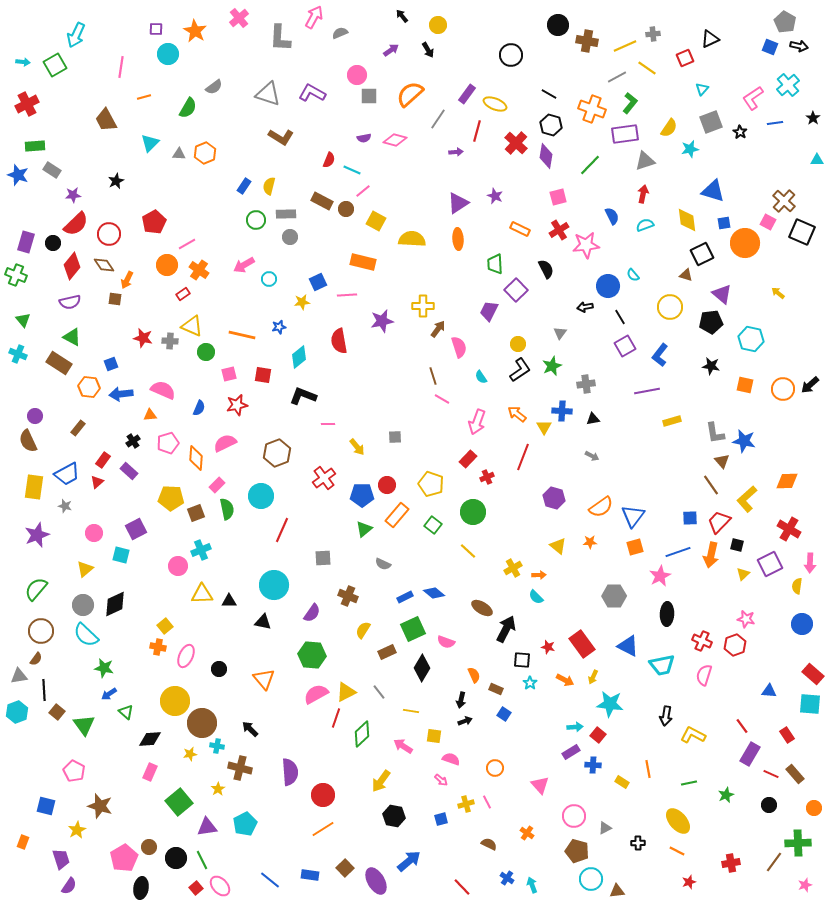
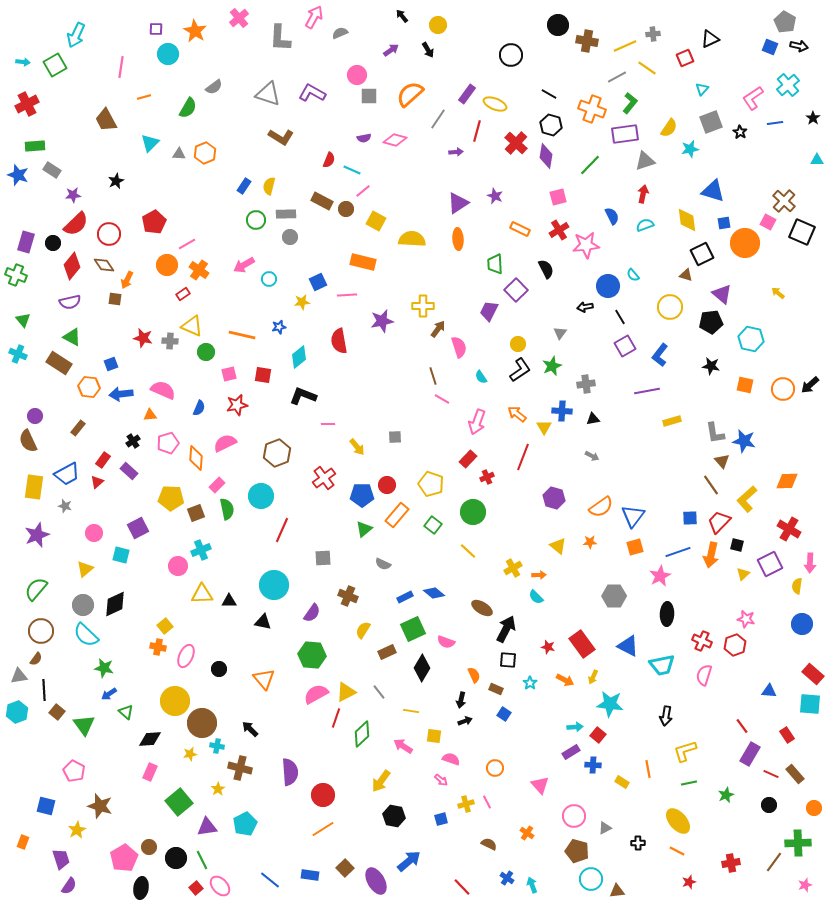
purple square at (136, 529): moved 2 px right, 1 px up
black square at (522, 660): moved 14 px left
yellow L-shape at (693, 735): moved 8 px left, 16 px down; rotated 45 degrees counterclockwise
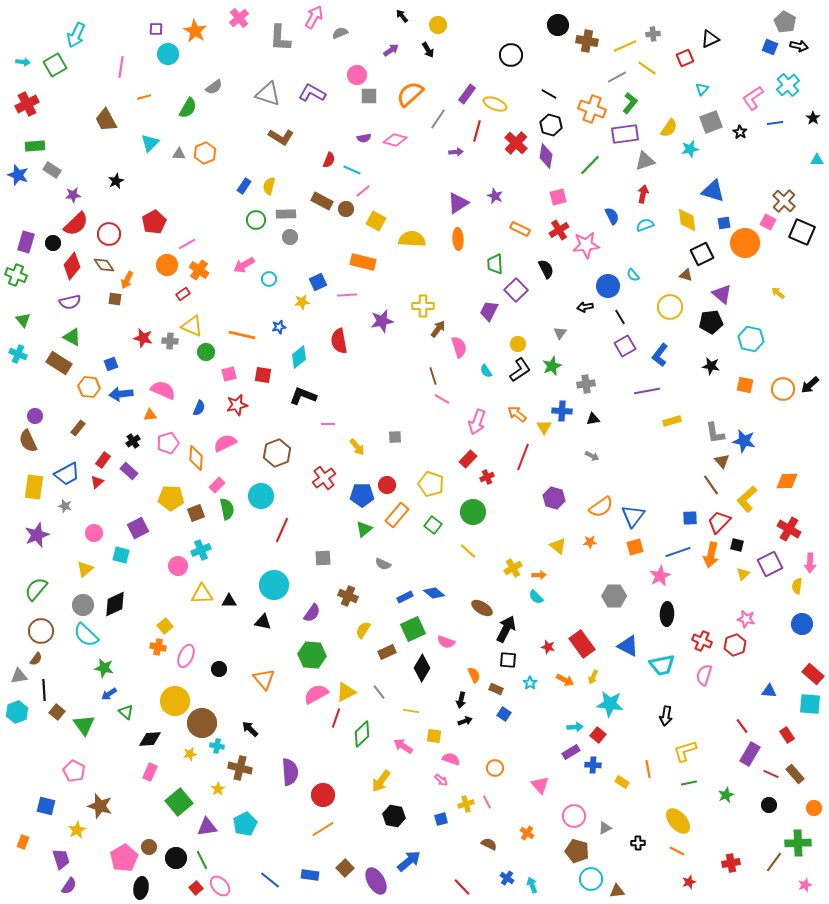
cyan semicircle at (481, 377): moved 5 px right, 6 px up
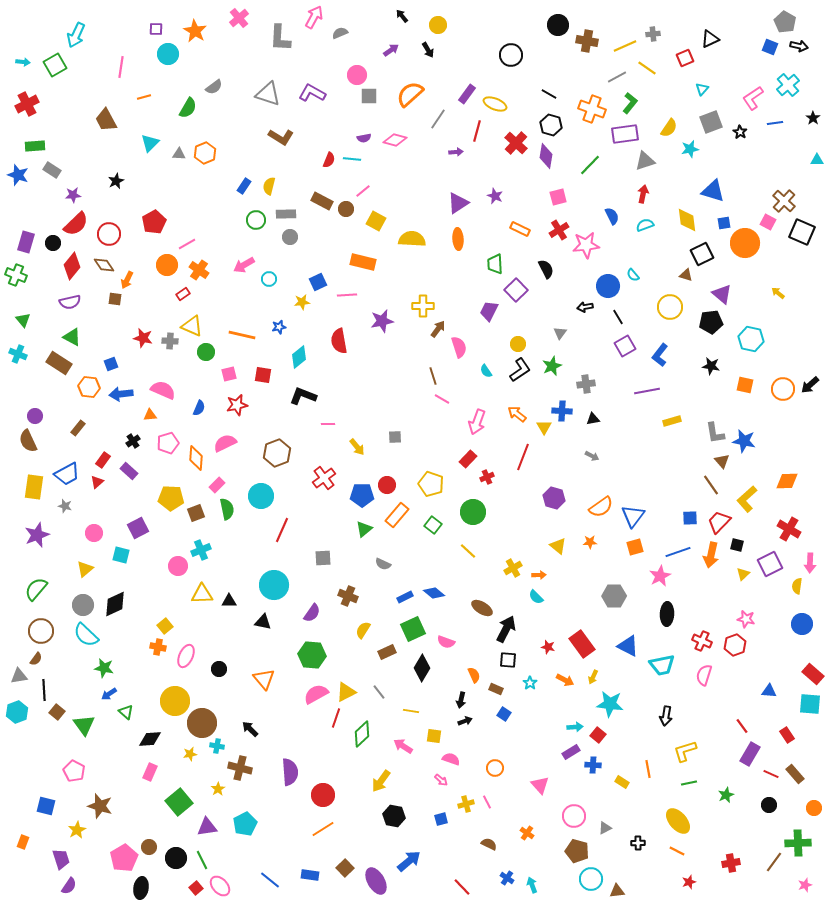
cyan line at (352, 170): moved 11 px up; rotated 18 degrees counterclockwise
black line at (620, 317): moved 2 px left
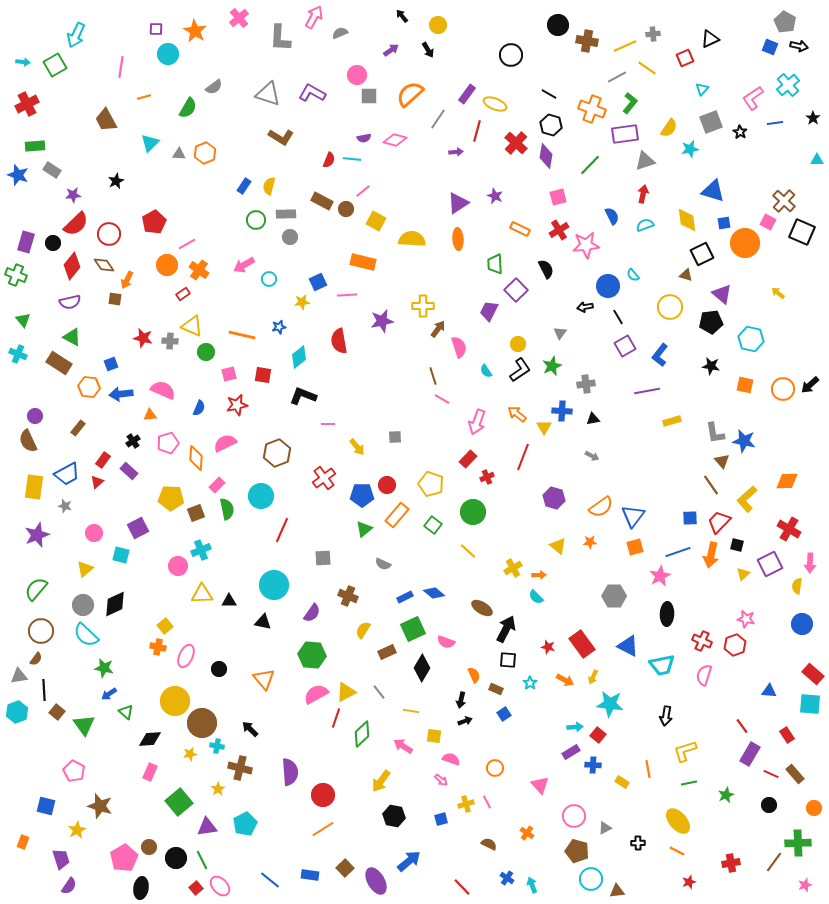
blue square at (504, 714): rotated 24 degrees clockwise
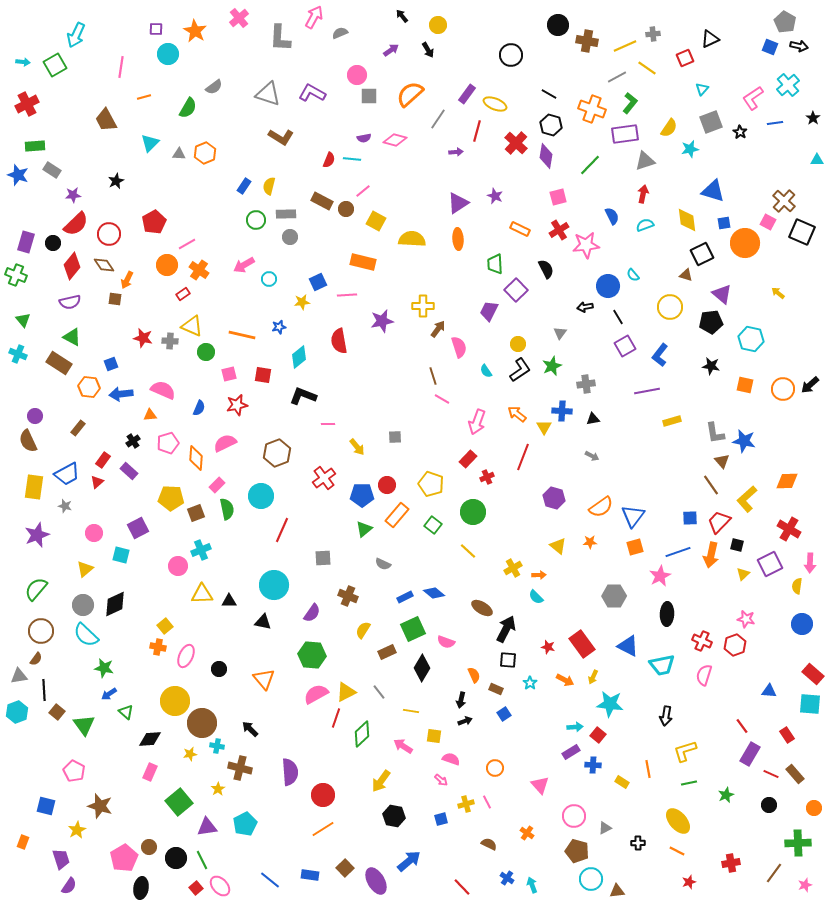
brown line at (774, 862): moved 11 px down
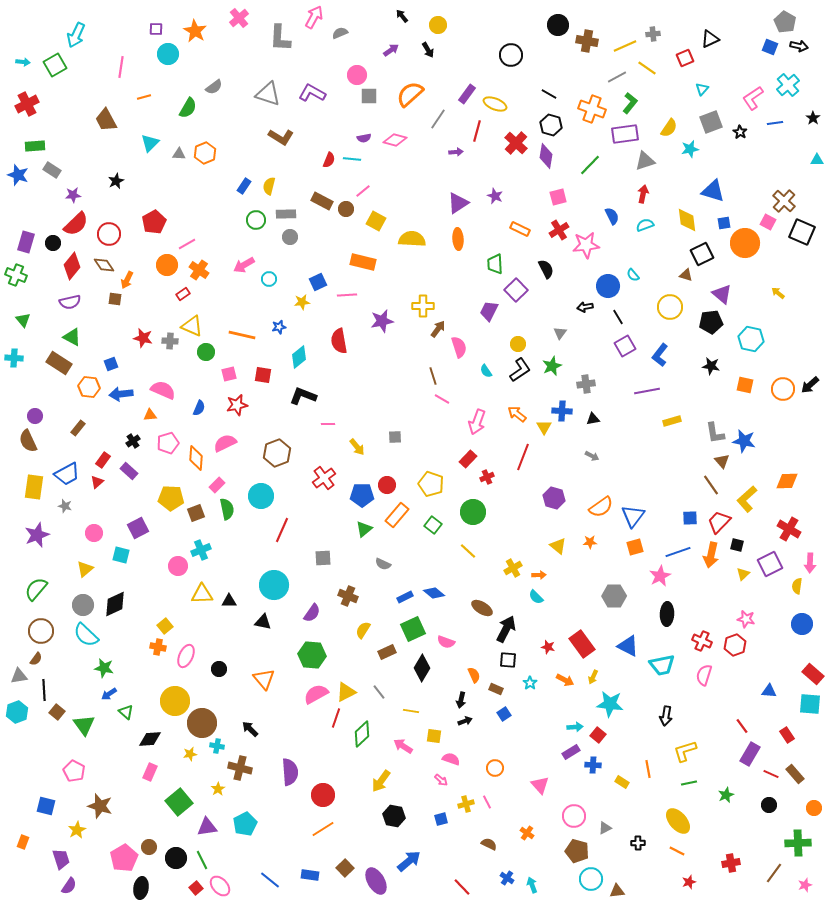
cyan cross at (18, 354): moved 4 px left, 4 px down; rotated 18 degrees counterclockwise
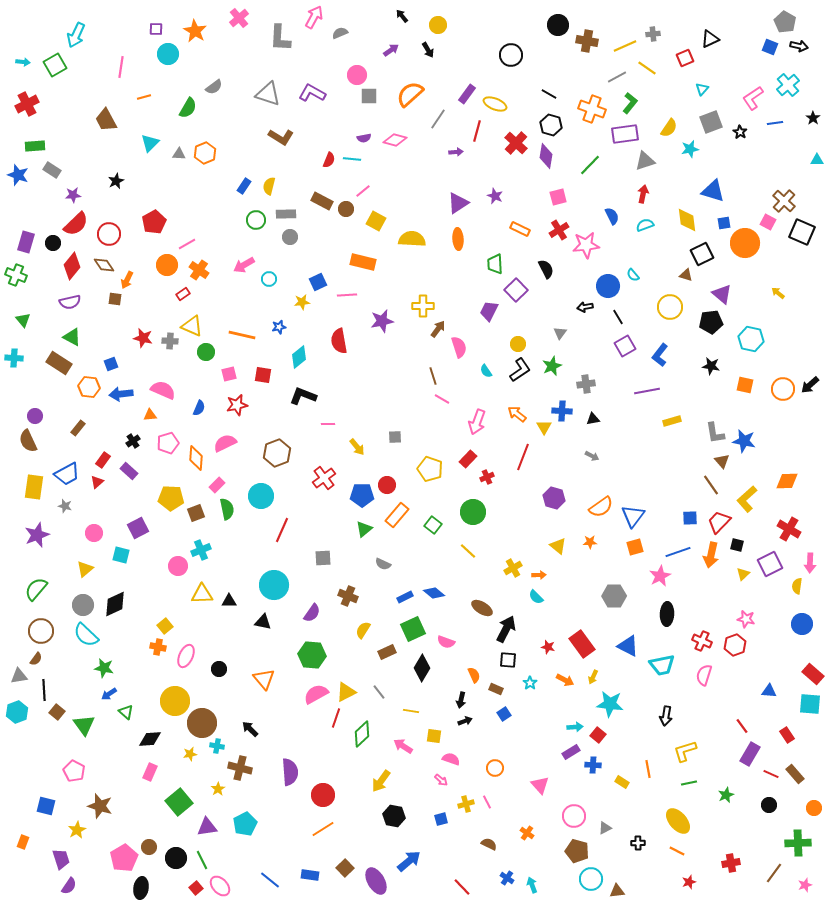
yellow pentagon at (431, 484): moved 1 px left, 15 px up
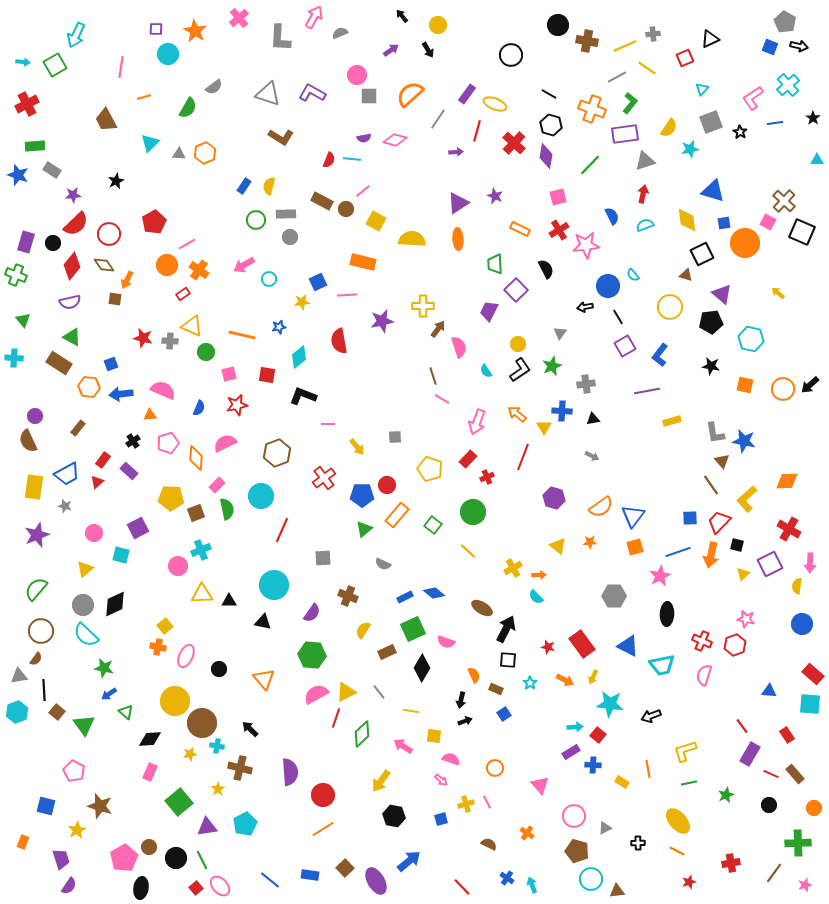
red cross at (516, 143): moved 2 px left
red square at (263, 375): moved 4 px right
black arrow at (666, 716): moved 15 px left; rotated 60 degrees clockwise
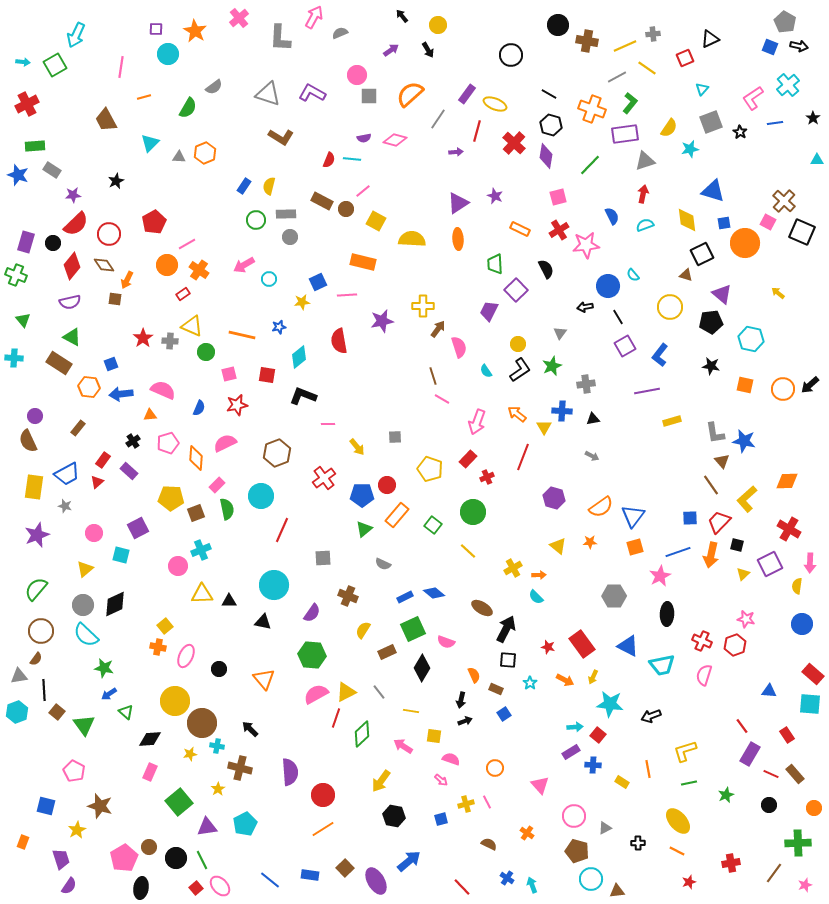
gray triangle at (179, 154): moved 3 px down
red star at (143, 338): rotated 24 degrees clockwise
